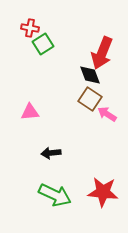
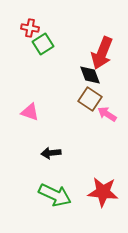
pink triangle: rotated 24 degrees clockwise
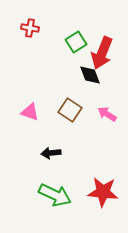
green square: moved 33 px right, 2 px up
brown square: moved 20 px left, 11 px down
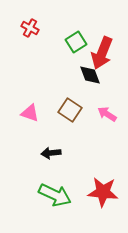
red cross: rotated 18 degrees clockwise
pink triangle: moved 1 px down
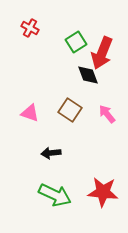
black diamond: moved 2 px left
pink arrow: rotated 18 degrees clockwise
